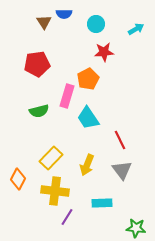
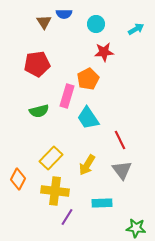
yellow arrow: rotated 10 degrees clockwise
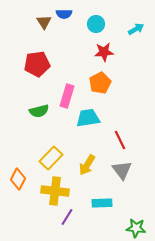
orange pentagon: moved 12 px right, 4 px down
cyan trapezoid: rotated 115 degrees clockwise
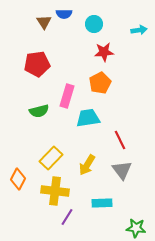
cyan circle: moved 2 px left
cyan arrow: moved 3 px right, 1 px down; rotated 21 degrees clockwise
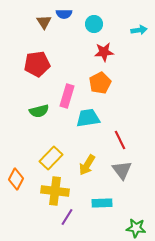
orange diamond: moved 2 px left
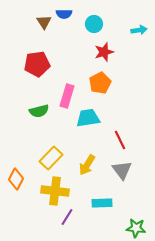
red star: rotated 12 degrees counterclockwise
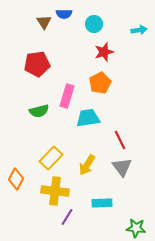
gray triangle: moved 3 px up
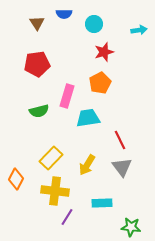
brown triangle: moved 7 px left, 1 px down
green star: moved 5 px left, 1 px up
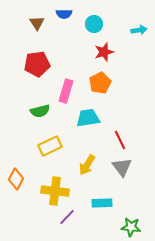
pink rectangle: moved 1 px left, 5 px up
green semicircle: moved 1 px right
yellow rectangle: moved 1 px left, 12 px up; rotated 20 degrees clockwise
purple line: rotated 12 degrees clockwise
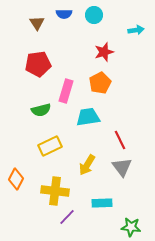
cyan circle: moved 9 px up
cyan arrow: moved 3 px left
red pentagon: moved 1 px right
green semicircle: moved 1 px right, 1 px up
cyan trapezoid: moved 1 px up
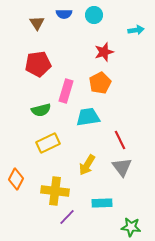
yellow rectangle: moved 2 px left, 3 px up
